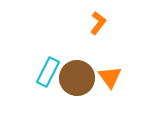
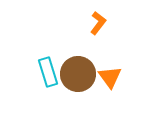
cyan rectangle: rotated 44 degrees counterclockwise
brown circle: moved 1 px right, 4 px up
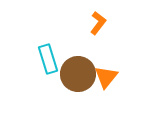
cyan rectangle: moved 13 px up
orange triangle: moved 4 px left; rotated 15 degrees clockwise
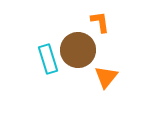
orange L-shape: moved 2 px right, 1 px up; rotated 45 degrees counterclockwise
brown circle: moved 24 px up
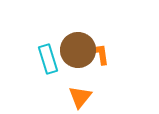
orange L-shape: moved 32 px down
orange triangle: moved 26 px left, 20 px down
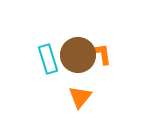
brown circle: moved 5 px down
orange L-shape: moved 2 px right
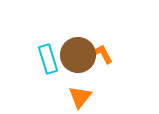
orange L-shape: rotated 20 degrees counterclockwise
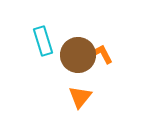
cyan rectangle: moved 5 px left, 18 px up
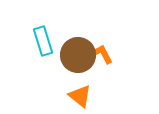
orange triangle: moved 1 px up; rotated 30 degrees counterclockwise
